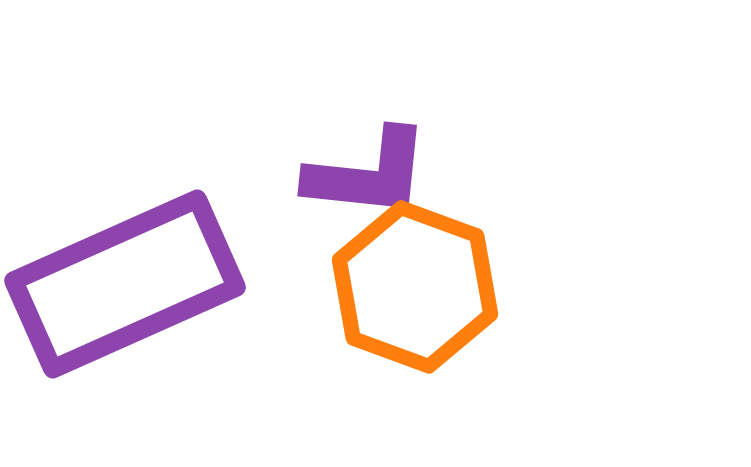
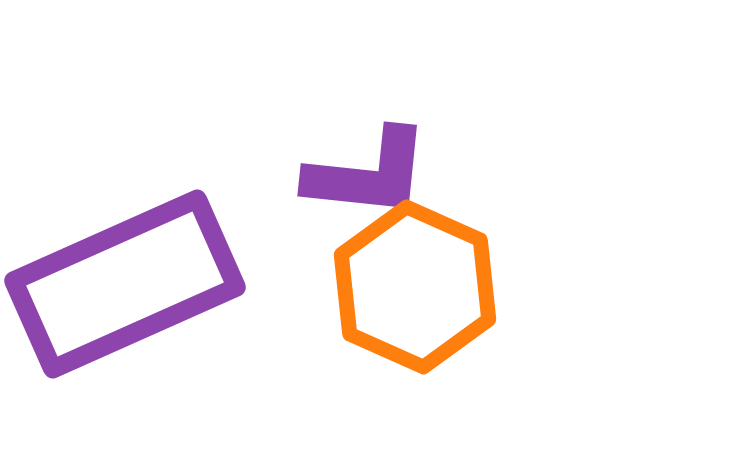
orange hexagon: rotated 4 degrees clockwise
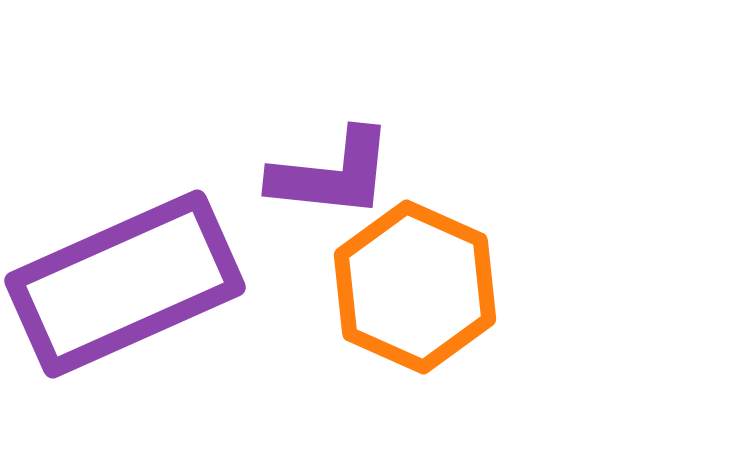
purple L-shape: moved 36 px left
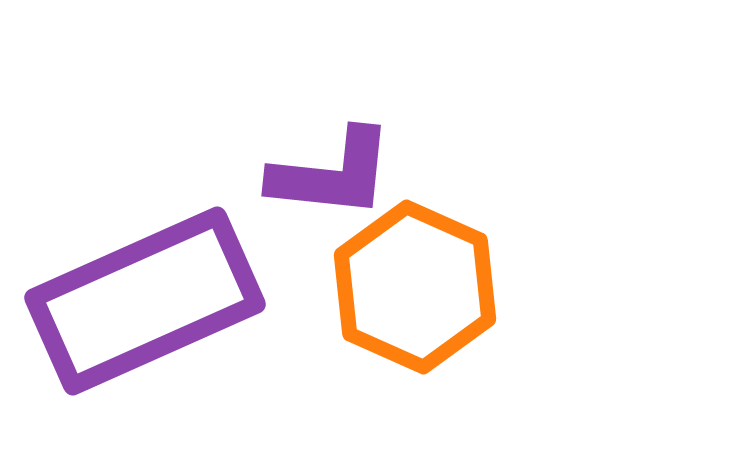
purple rectangle: moved 20 px right, 17 px down
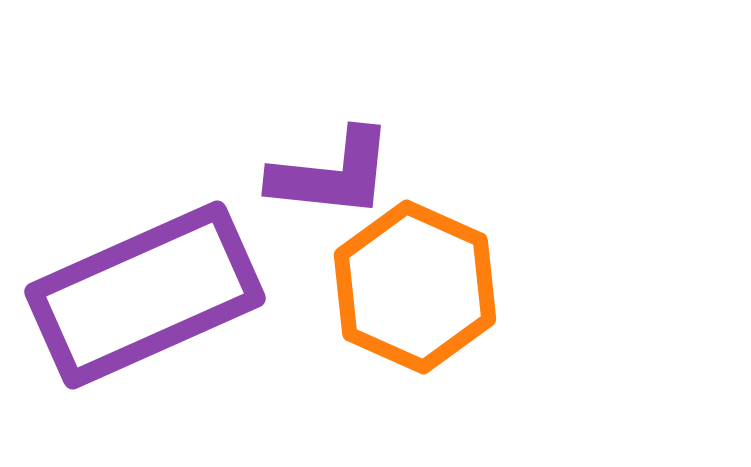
purple rectangle: moved 6 px up
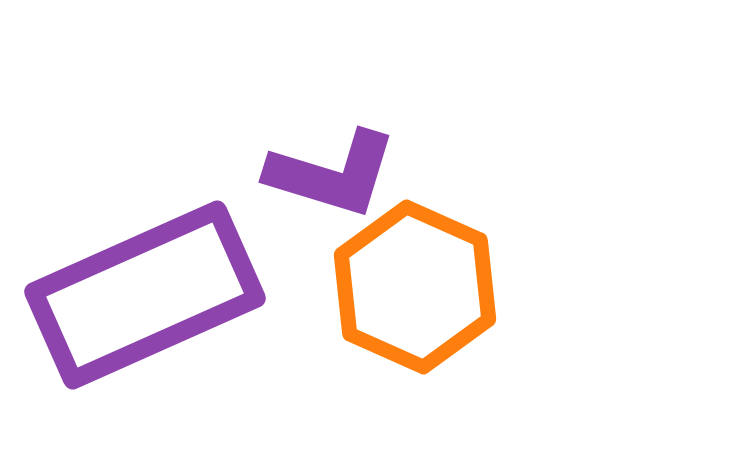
purple L-shape: rotated 11 degrees clockwise
